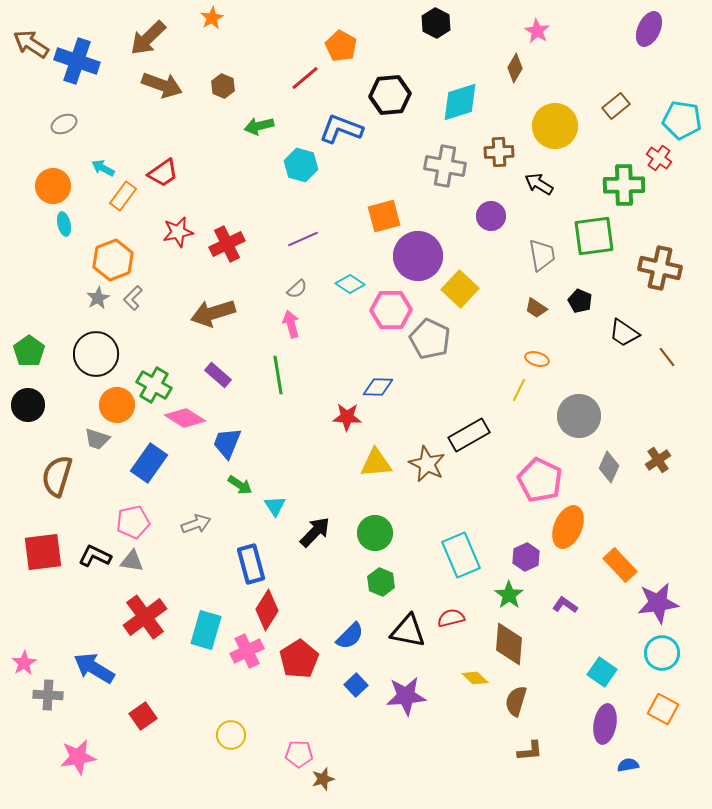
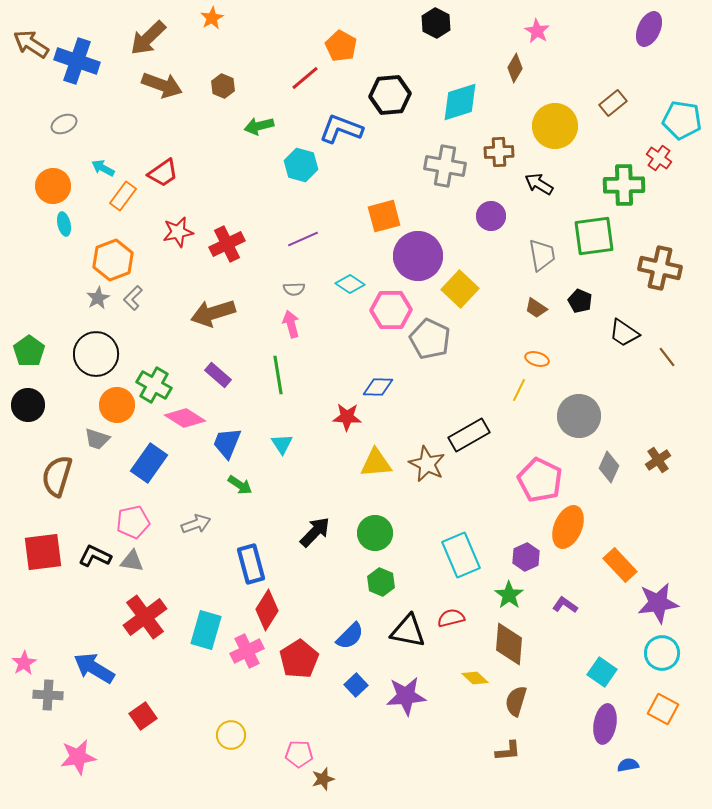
brown rectangle at (616, 106): moved 3 px left, 3 px up
gray semicircle at (297, 289): moved 3 px left; rotated 40 degrees clockwise
cyan triangle at (275, 506): moved 7 px right, 62 px up
brown L-shape at (530, 751): moved 22 px left
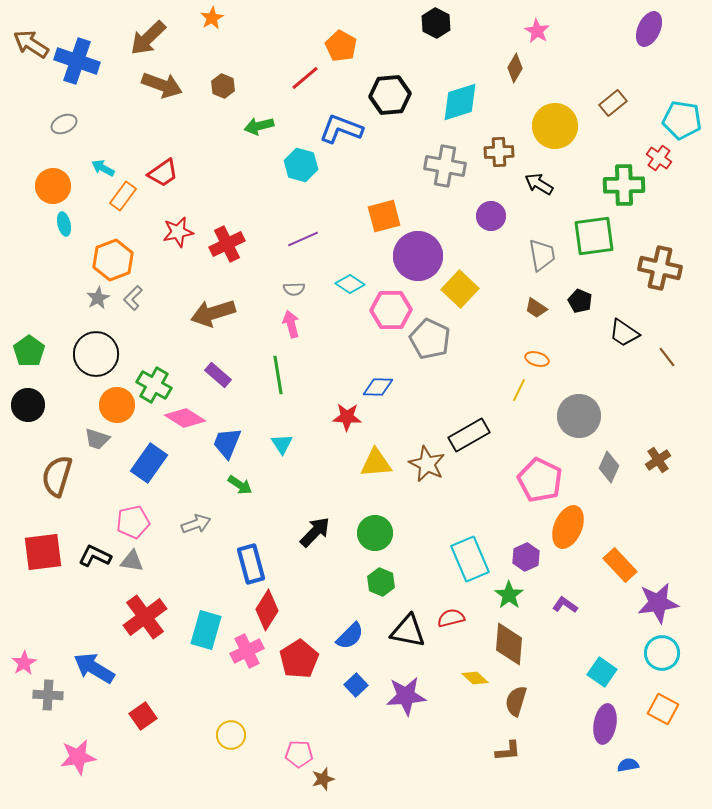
cyan rectangle at (461, 555): moved 9 px right, 4 px down
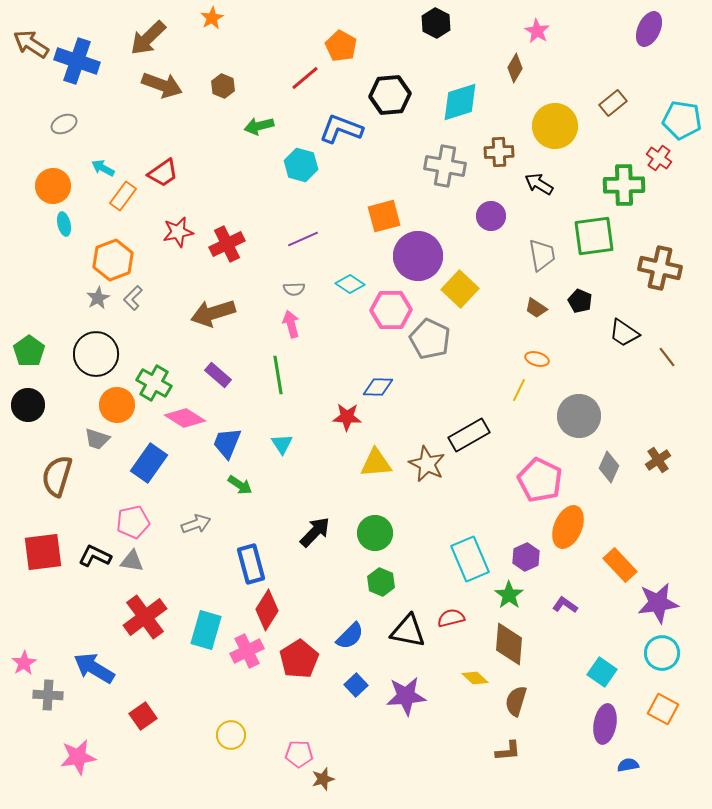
green cross at (154, 385): moved 2 px up
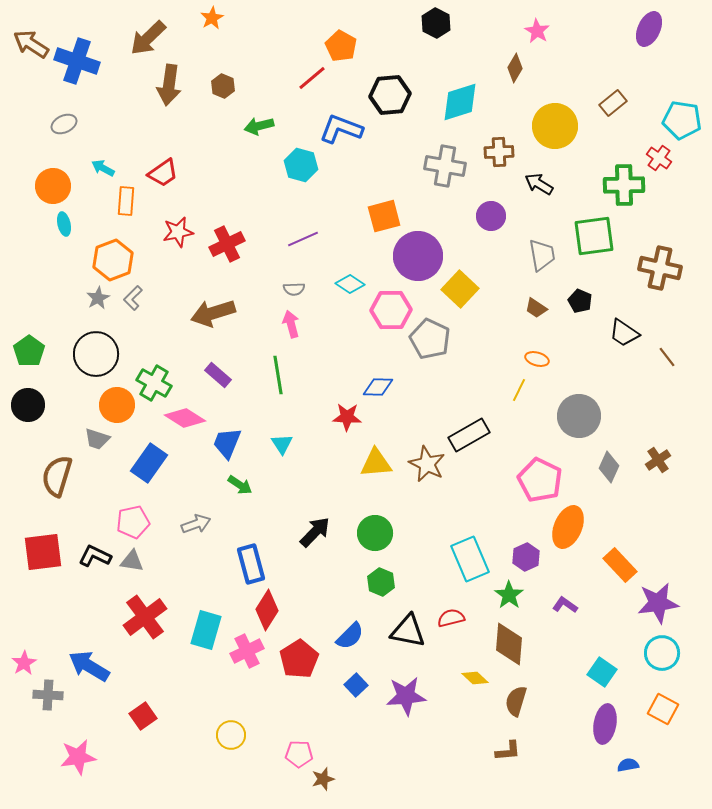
red line at (305, 78): moved 7 px right
brown arrow at (162, 85): moved 7 px right; rotated 78 degrees clockwise
orange rectangle at (123, 196): moved 3 px right, 5 px down; rotated 32 degrees counterclockwise
blue arrow at (94, 668): moved 5 px left, 2 px up
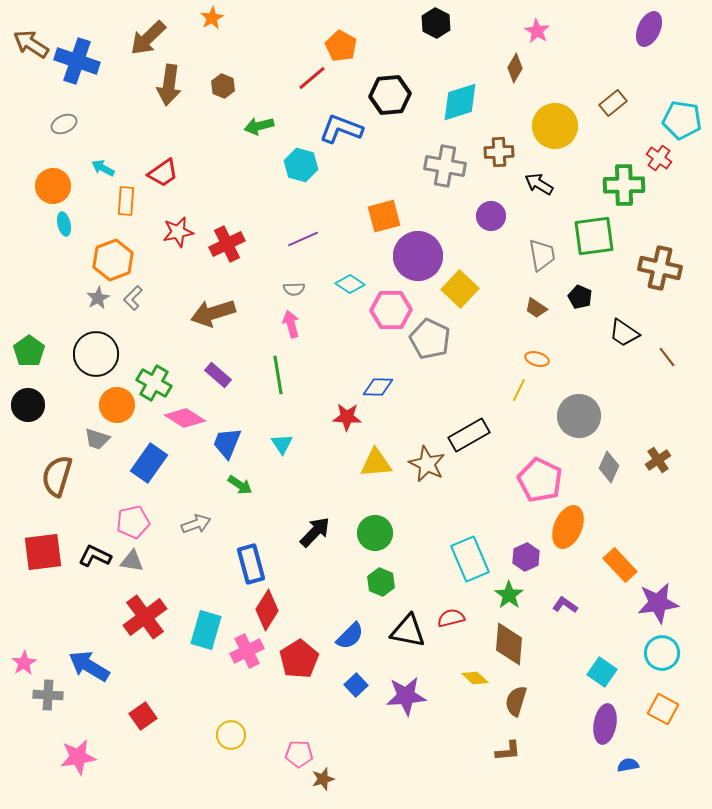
black pentagon at (580, 301): moved 4 px up
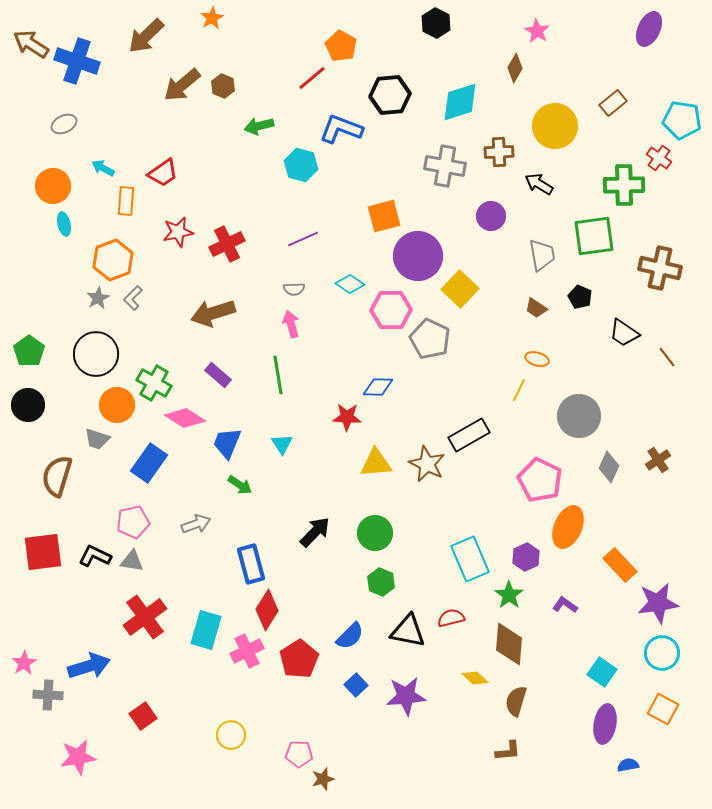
brown arrow at (148, 38): moved 2 px left, 2 px up
brown arrow at (169, 85): moved 13 px right; rotated 42 degrees clockwise
blue arrow at (89, 666): rotated 132 degrees clockwise
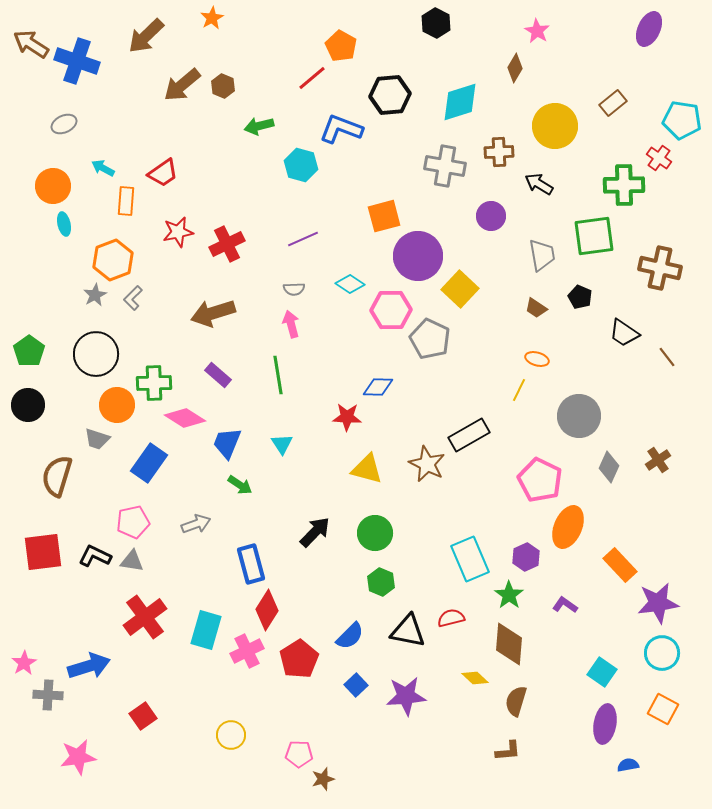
gray star at (98, 298): moved 3 px left, 3 px up
green cross at (154, 383): rotated 32 degrees counterclockwise
yellow triangle at (376, 463): moved 9 px left, 6 px down; rotated 20 degrees clockwise
